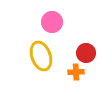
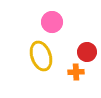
red circle: moved 1 px right, 1 px up
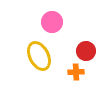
red circle: moved 1 px left, 1 px up
yellow ellipse: moved 2 px left; rotated 8 degrees counterclockwise
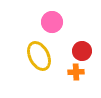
red circle: moved 4 px left
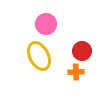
pink circle: moved 6 px left, 2 px down
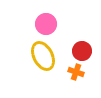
yellow ellipse: moved 4 px right
orange cross: rotated 21 degrees clockwise
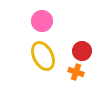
pink circle: moved 4 px left, 3 px up
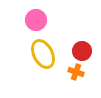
pink circle: moved 6 px left, 1 px up
yellow ellipse: moved 2 px up
